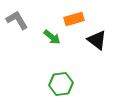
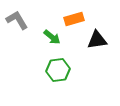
black triangle: rotated 45 degrees counterclockwise
green hexagon: moved 3 px left, 14 px up
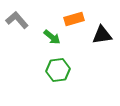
gray L-shape: rotated 10 degrees counterclockwise
black triangle: moved 5 px right, 5 px up
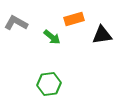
gray L-shape: moved 1 px left, 3 px down; rotated 20 degrees counterclockwise
green hexagon: moved 9 px left, 14 px down
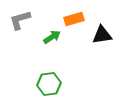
gray L-shape: moved 4 px right, 3 px up; rotated 45 degrees counterclockwise
green arrow: rotated 72 degrees counterclockwise
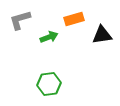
green arrow: moved 3 px left; rotated 12 degrees clockwise
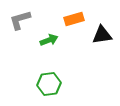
green arrow: moved 3 px down
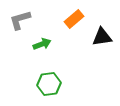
orange rectangle: rotated 24 degrees counterclockwise
black triangle: moved 2 px down
green arrow: moved 7 px left, 4 px down
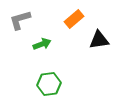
black triangle: moved 3 px left, 3 px down
